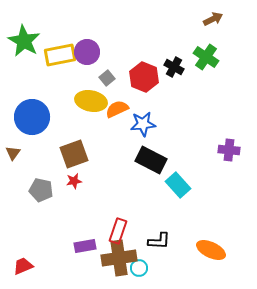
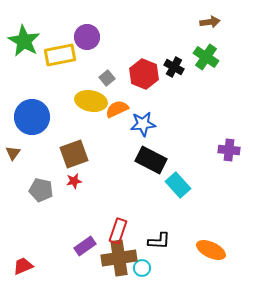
brown arrow: moved 3 px left, 3 px down; rotated 18 degrees clockwise
purple circle: moved 15 px up
red hexagon: moved 3 px up
purple rectangle: rotated 25 degrees counterclockwise
cyan circle: moved 3 px right
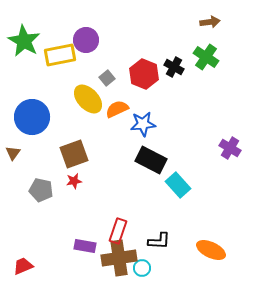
purple circle: moved 1 px left, 3 px down
yellow ellipse: moved 3 px left, 2 px up; rotated 36 degrees clockwise
purple cross: moved 1 px right, 2 px up; rotated 25 degrees clockwise
purple rectangle: rotated 45 degrees clockwise
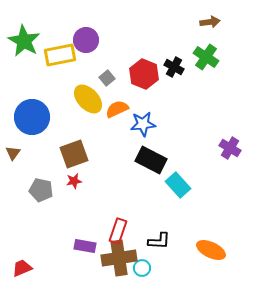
red trapezoid: moved 1 px left, 2 px down
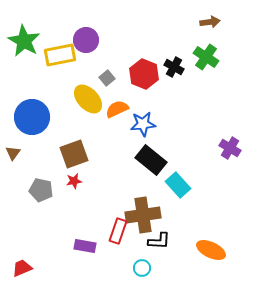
black rectangle: rotated 12 degrees clockwise
brown cross: moved 24 px right, 43 px up
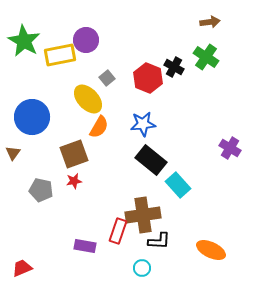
red hexagon: moved 4 px right, 4 px down
orange semicircle: moved 18 px left, 18 px down; rotated 145 degrees clockwise
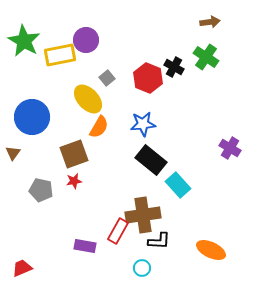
red rectangle: rotated 10 degrees clockwise
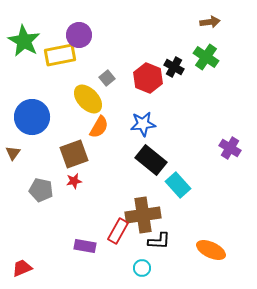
purple circle: moved 7 px left, 5 px up
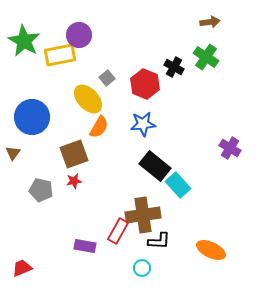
red hexagon: moved 3 px left, 6 px down
black rectangle: moved 4 px right, 6 px down
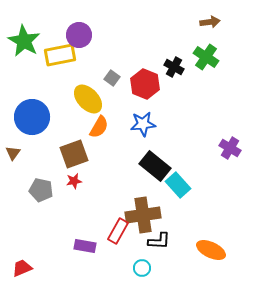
gray square: moved 5 px right; rotated 14 degrees counterclockwise
